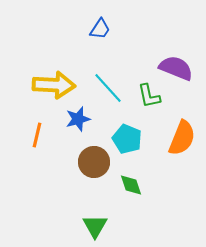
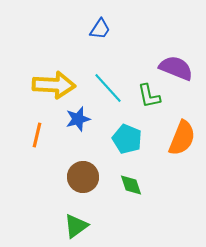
brown circle: moved 11 px left, 15 px down
green triangle: moved 19 px left; rotated 24 degrees clockwise
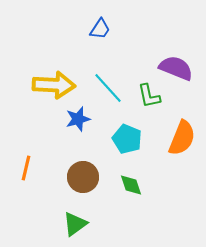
orange line: moved 11 px left, 33 px down
green triangle: moved 1 px left, 2 px up
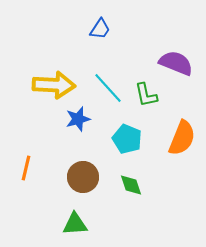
purple semicircle: moved 5 px up
green L-shape: moved 3 px left, 1 px up
green triangle: rotated 32 degrees clockwise
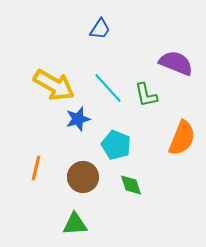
yellow arrow: rotated 27 degrees clockwise
cyan pentagon: moved 11 px left, 6 px down
orange line: moved 10 px right
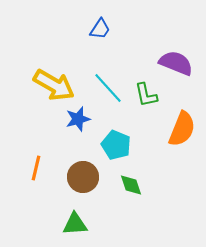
orange semicircle: moved 9 px up
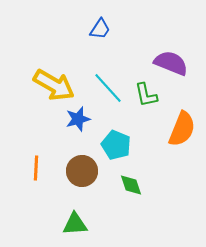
purple semicircle: moved 5 px left
orange line: rotated 10 degrees counterclockwise
brown circle: moved 1 px left, 6 px up
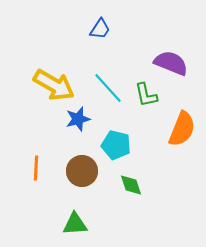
cyan pentagon: rotated 8 degrees counterclockwise
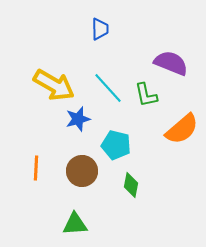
blue trapezoid: rotated 35 degrees counterclockwise
orange semicircle: rotated 27 degrees clockwise
green diamond: rotated 30 degrees clockwise
